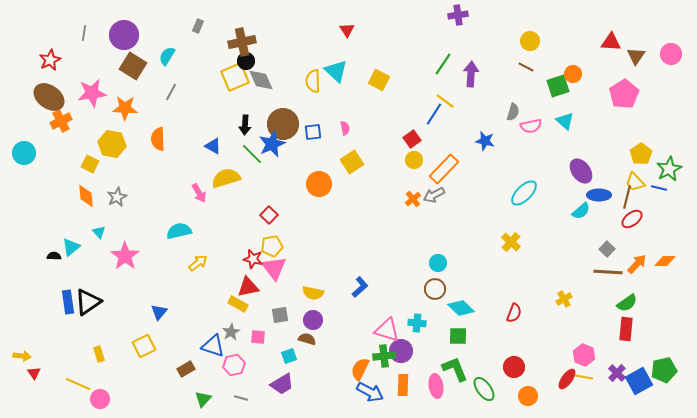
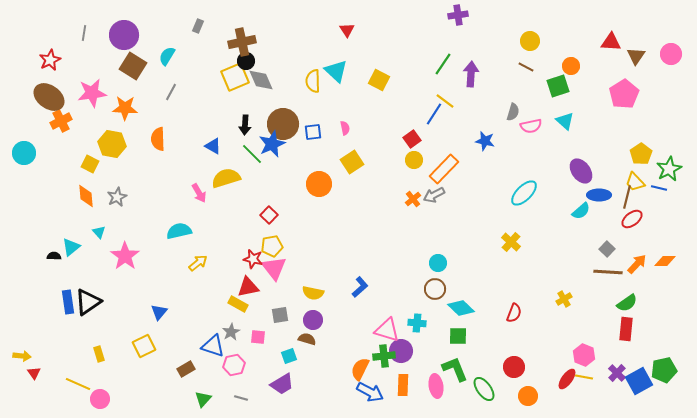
orange circle at (573, 74): moved 2 px left, 8 px up
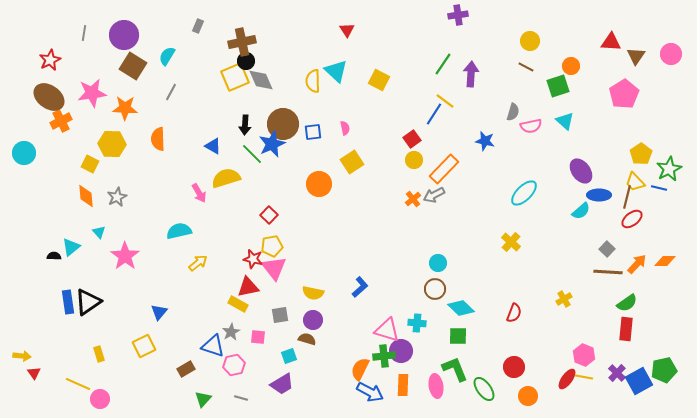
yellow hexagon at (112, 144): rotated 8 degrees counterclockwise
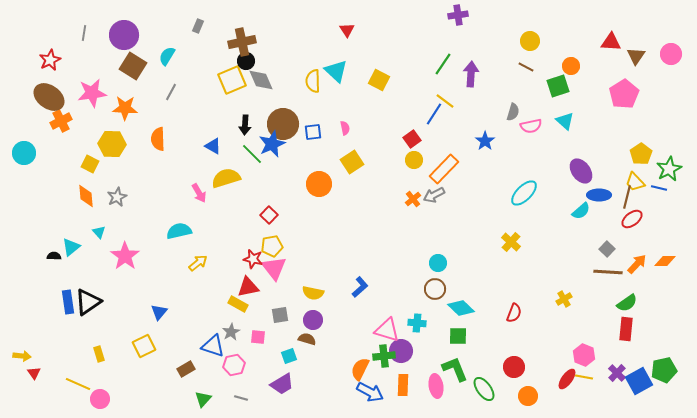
yellow square at (235, 77): moved 3 px left, 3 px down
blue star at (485, 141): rotated 24 degrees clockwise
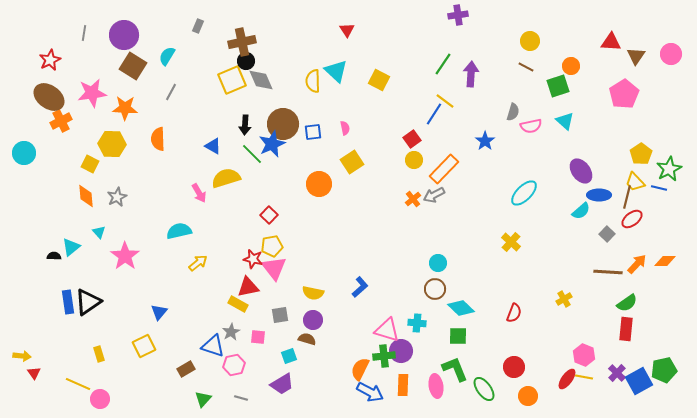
gray square at (607, 249): moved 15 px up
